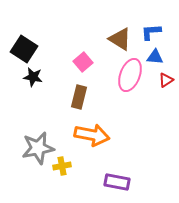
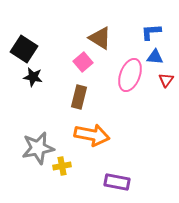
brown triangle: moved 20 px left, 1 px up
red triangle: rotated 21 degrees counterclockwise
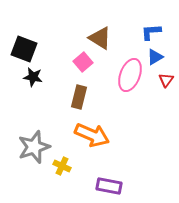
black square: rotated 12 degrees counterclockwise
blue triangle: rotated 36 degrees counterclockwise
orange arrow: rotated 12 degrees clockwise
gray star: moved 4 px left, 1 px up; rotated 8 degrees counterclockwise
yellow cross: rotated 36 degrees clockwise
purple rectangle: moved 8 px left, 4 px down
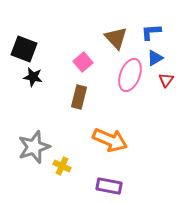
brown triangle: moved 16 px right; rotated 15 degrees clockwise
blue triangle: moved 1 px down
orange arrow: moved 18 px right, 5 px down
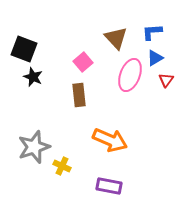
blue L-shape: moved 1 px right
black star: rotated 12 degrees clockwise
brown rectangle: moved 2 px up; rotated 20 degrees counterclockwise
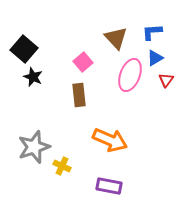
black square: rotated 20 degrees clockwise
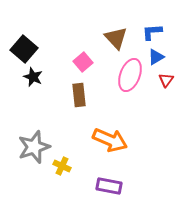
blue triangle: moved 1 px right, 1 px up
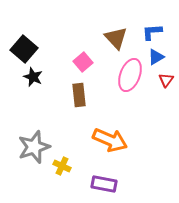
purple rectangle: moved 5 px left, 2 px up
